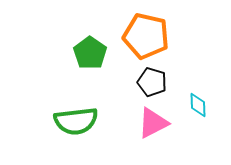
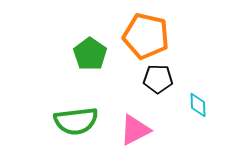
green pentagon: moved 1 px down
black pentagon: moved 6 px right, 3 px up; rotated 16 degrees counterclockwise
pink triangle: moved 18 px left, 7 px down
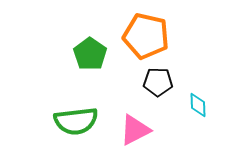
black pentagon: moved 3 px down
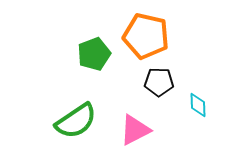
green pentagon: moved 4 px right; rotated 16 degrees clockwise
black pentagon: moved 1 px right
green semicircle: rotated 27 degrees counterclockwise
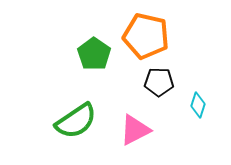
green pentagon: rotated 16 degrees counterclockwise
cyan diamond: rotated 20 degrees clockwise
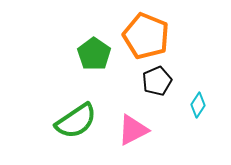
orange pentagon: rotated 9 degrees clockwise
black pentagon: moved 2 px left, 1 px up; rotated 24 degrees counterclockwise
cyan diamond: rotated 15 degrees clockwise
pink triangle: moved 2 px left
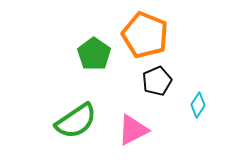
orange pentagon: moved 1 px left, 1 px up
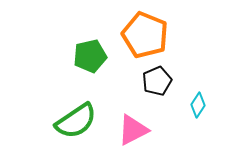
green pentagon: moved 4 px left, 2 px down; rotated 24 degrees clockwise
